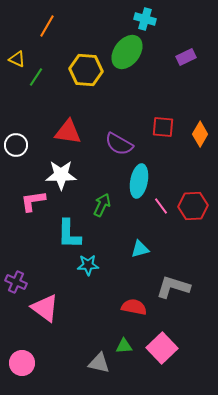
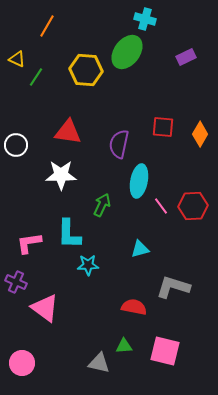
purple semicircle: rotated 72 degrees clockwise
pink L-shape: moved 4 px left, 42 px down
pink square: moved 3 px right, 3 px down; rotated 32 degrees counterclockwise
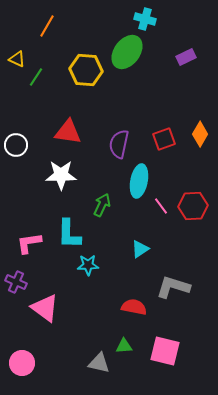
red square: moved 1 px right, 12 px down; rotated 25 degrees counterclockwise
cyan triangle: rotated 18 degrees counterclockwise
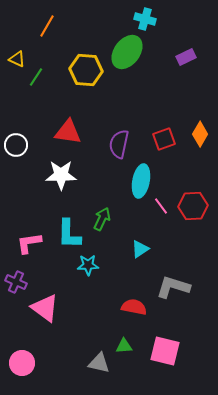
cyan ellipse: moved 2 px right
green arrow: moved 14 px down
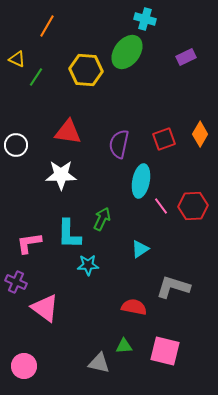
pink circle: moved 2 px right, 3 px down
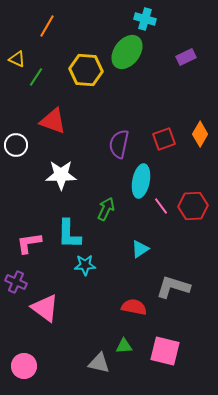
red triangle: moved 15 px left, 11 px up; rotated 12 degrees clockwise
green arrow: moved 4 px right, 10 px up
cyan star: moved 3 px left
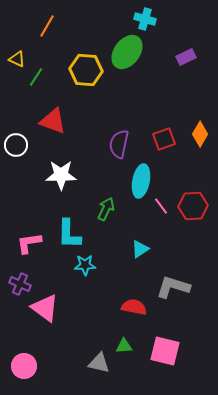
purple cross: moved 4 px right, 2 px down
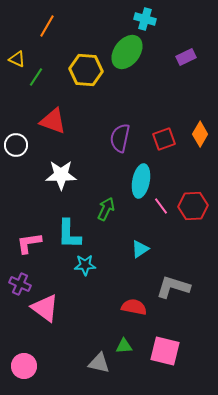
purple semicircle: moved 1 px right, 6 px up
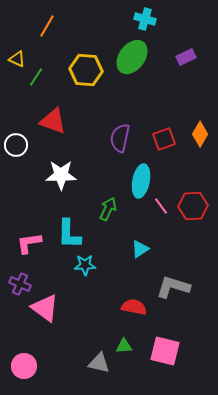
green ellipse: moved 5 px right, 5 px down
green arrow: moved 2 px right
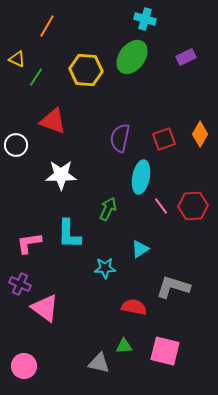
cyan ellipse: moved 4 px up
cyan star: moved 20 px right, 3 px down
